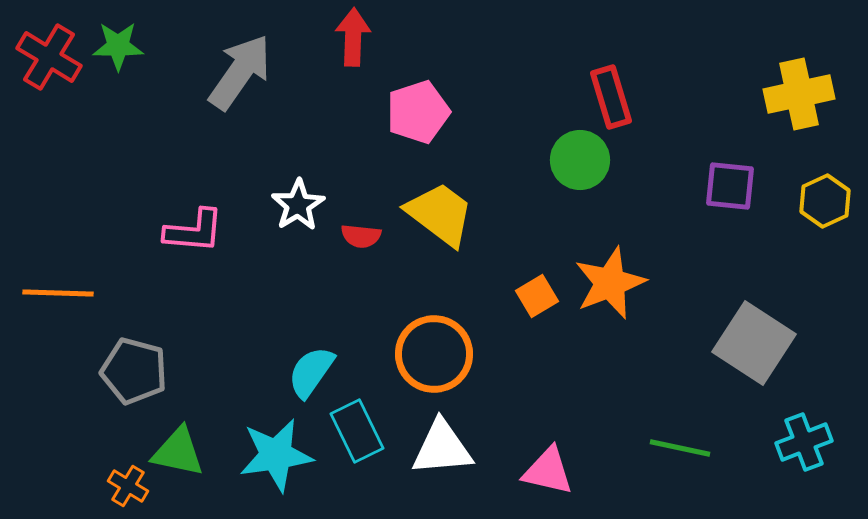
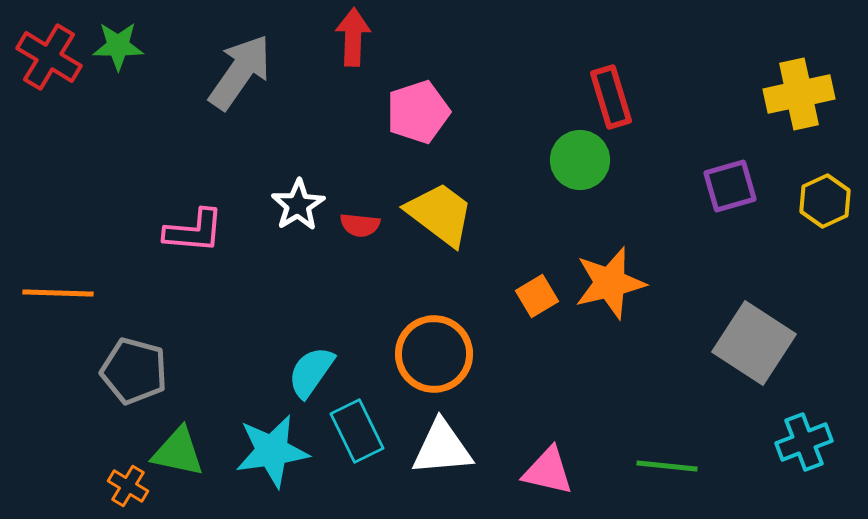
purple square: rotated 22 degrees counterclockwise
red semicircle: moved 1 px left, 11 px up
orange star: rotated 8 degrees clockwise
green line: moved 13 px left, 18 px down; rotated 6 degrees counterclockwise
cyan star: moved 4 px left, 4 px up
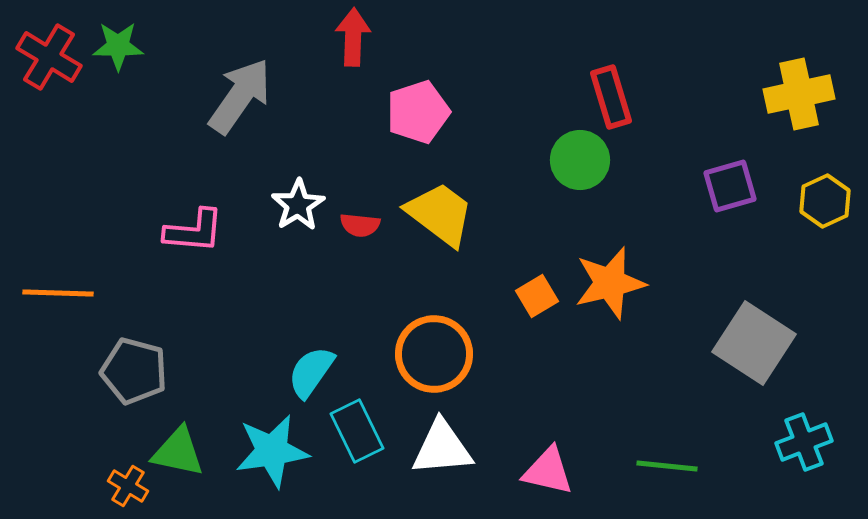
gray arrow: moved 24 px down
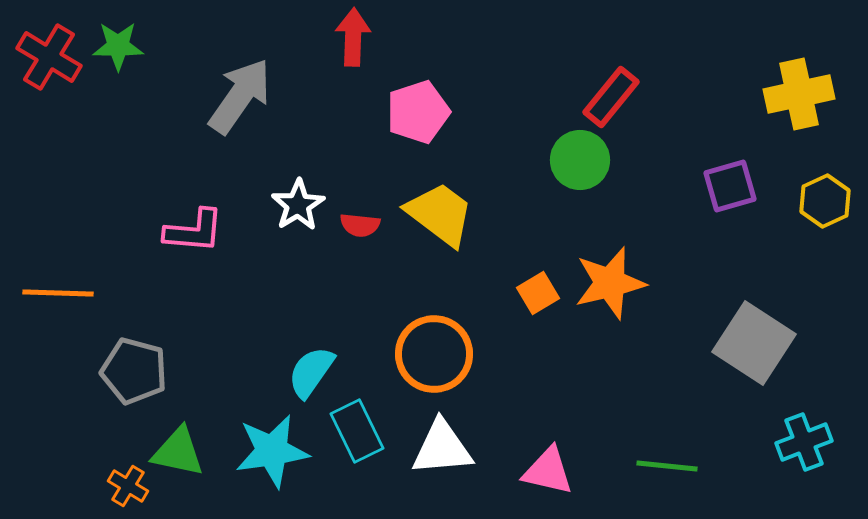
red rectangle: rotated 56 degrees clockwise
orange square: moved 1 px right, 3 px up
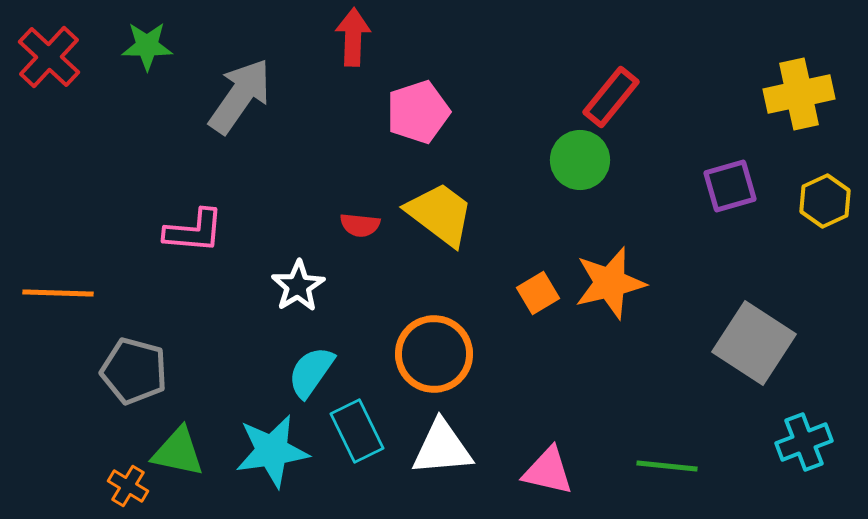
green star: moved 29 px right
red cross: rotated 12 degrees clockwise
white star: moved 81 px down
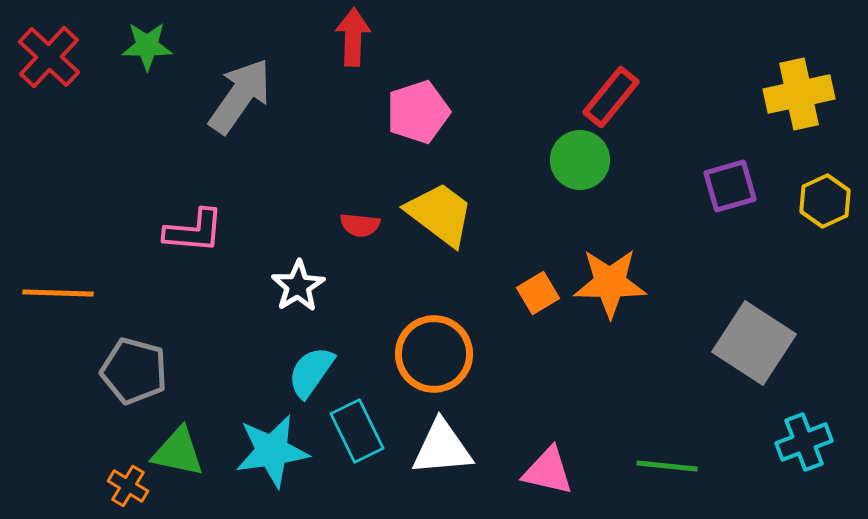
orange star: rotated 14 degrees clockwise
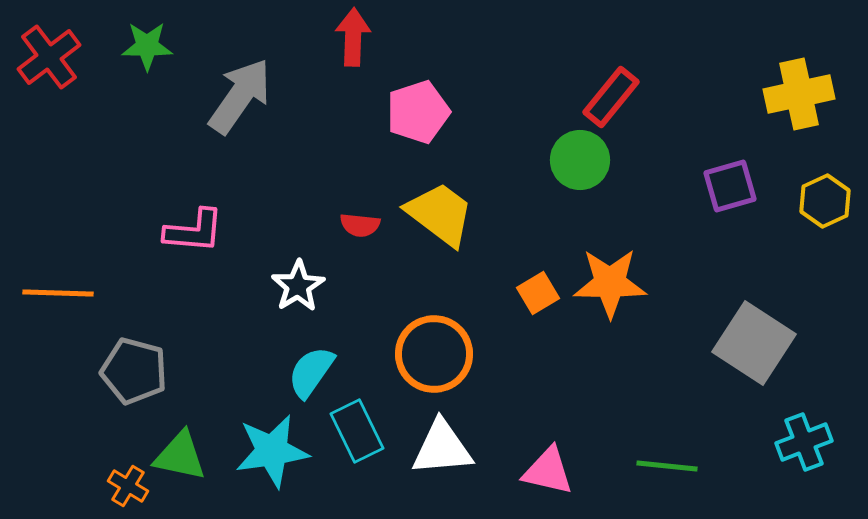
red cross: rotated 10 degrees clockwise
green triangle: moved 2 px right, 4 px down
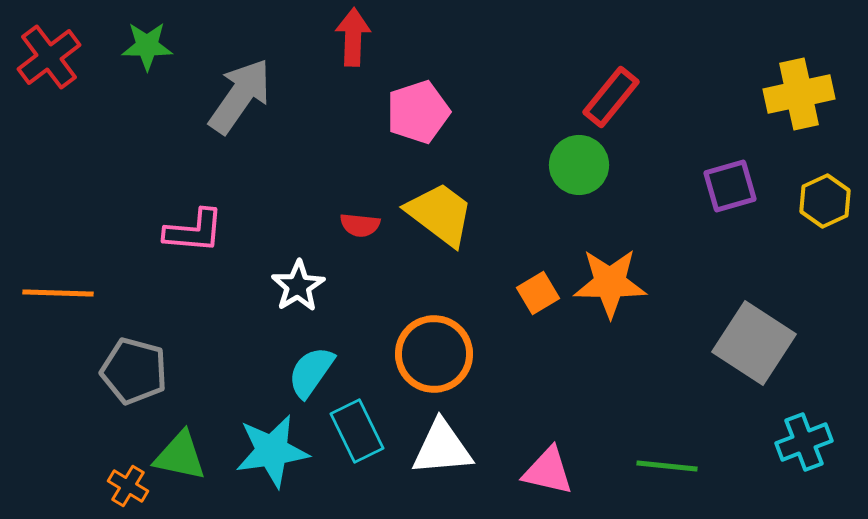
green circle: moved 1 px left, 5 px down
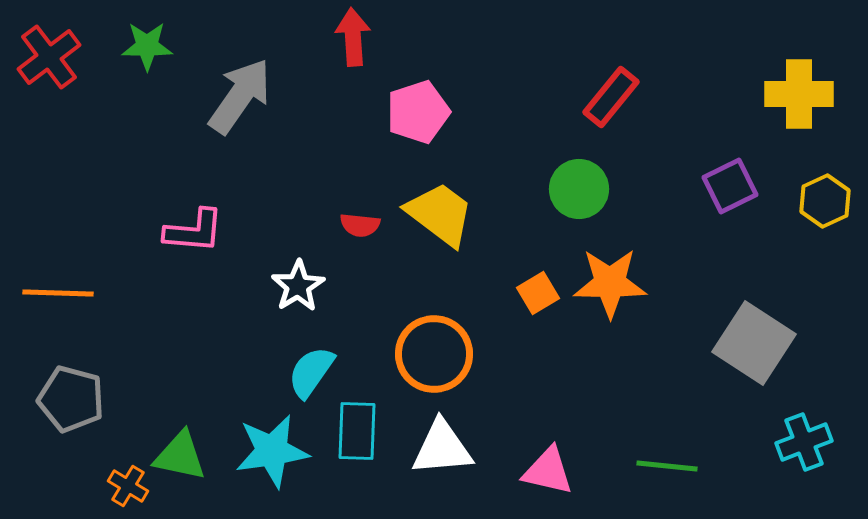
red arrow: rotated 6 degrees counterclockwise
yellow cross: rotated 12 degrees clockwise
green circle: moved 24 px down
purple square: rotated 10 degrees counterclockwise
gray pentagon: moved 63 px left, 28 px down
cyan rectangle: rotated 28 degrees clockwise
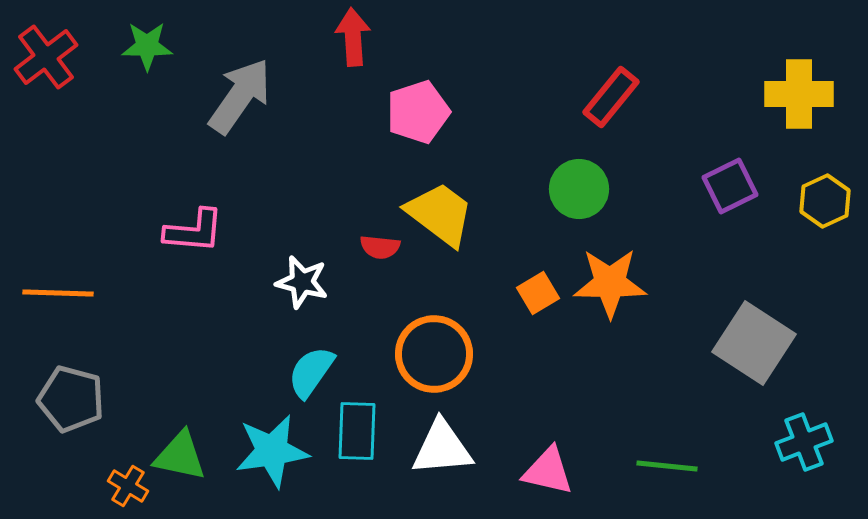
red cross: moved 3 px left
red semicircle: moved 20 px right, 22 px down
white star: moved 4 px right, 4 px up; rotated 26 degrees counterclockwise
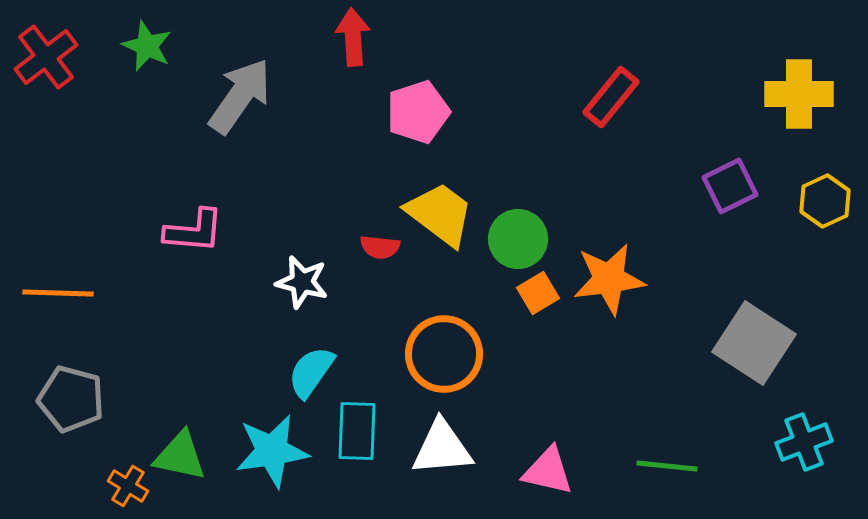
green star: rotated 24 degrees clockwise
green circle: moved 61 px left, 50 px down
orange star: moved 1 px left, 4 px up; rotated 8 degrees counterclockwise
orange circle: moved 10 px right
